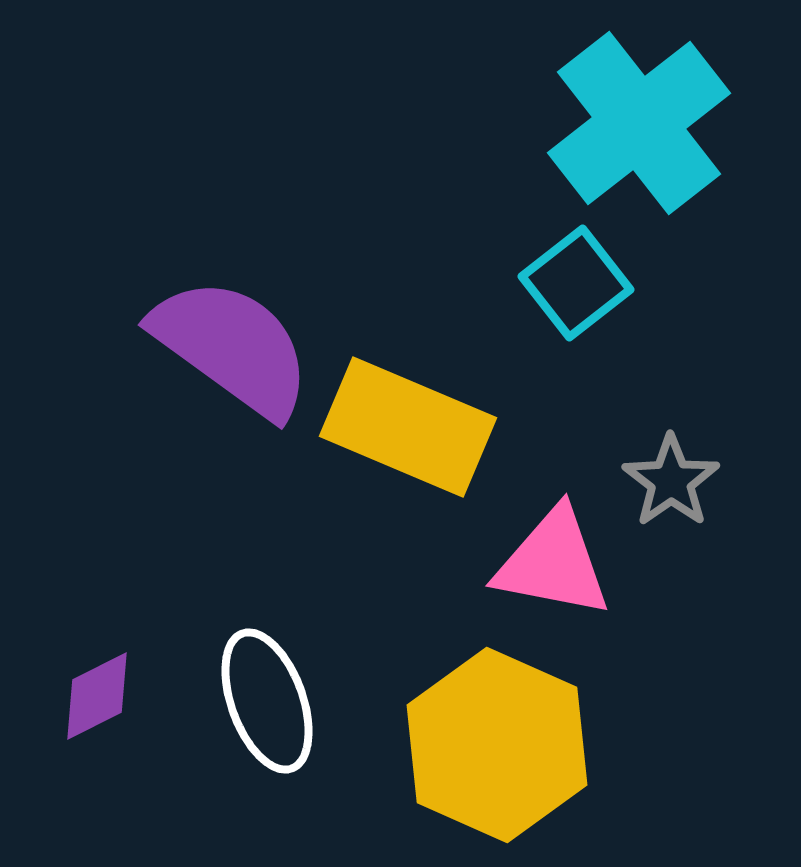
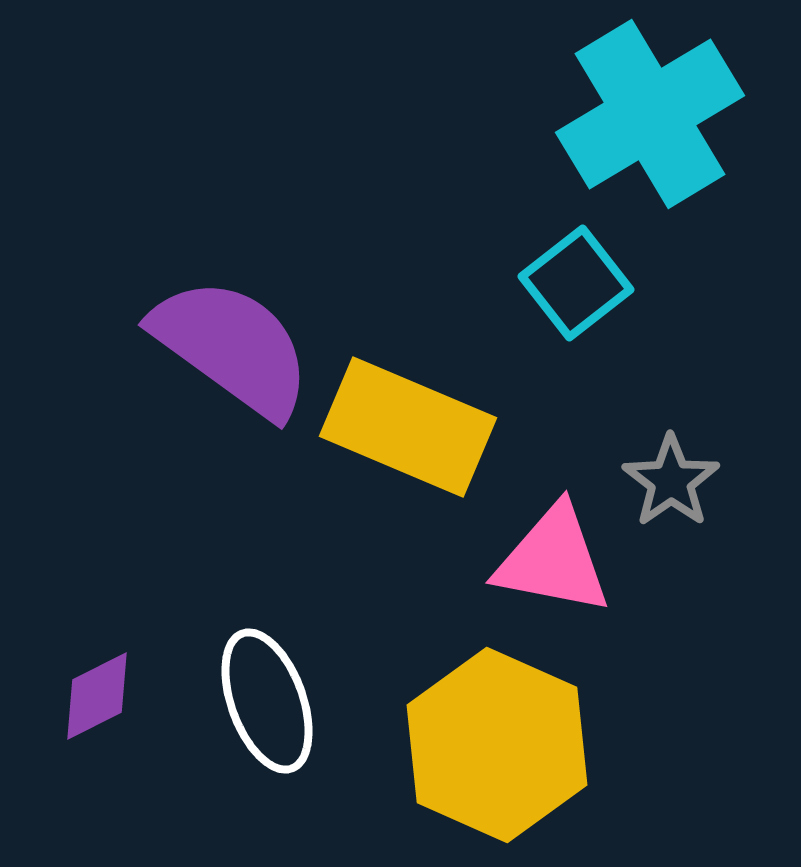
cyan cross: moved 11 px right, 9 px up; rotated 7 degrees clockwise
pink triangle: moved 3 px up
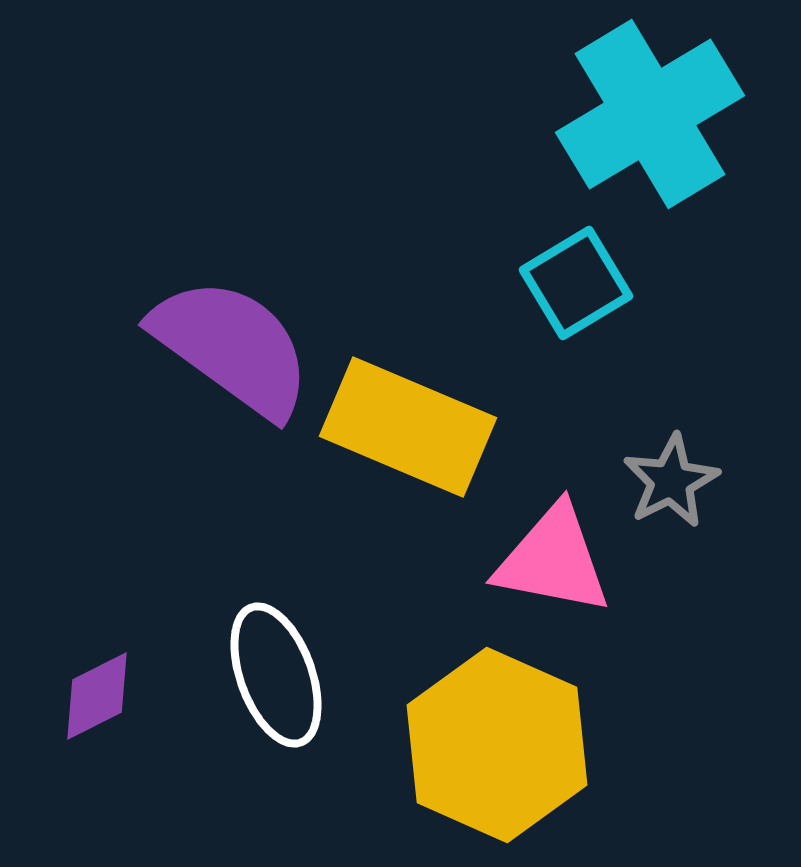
cyan square: rotated 7 degrees clockwise
gray star: rotated 8 degrees clockwise
white ellipse: moved 9 px right, 26 px up
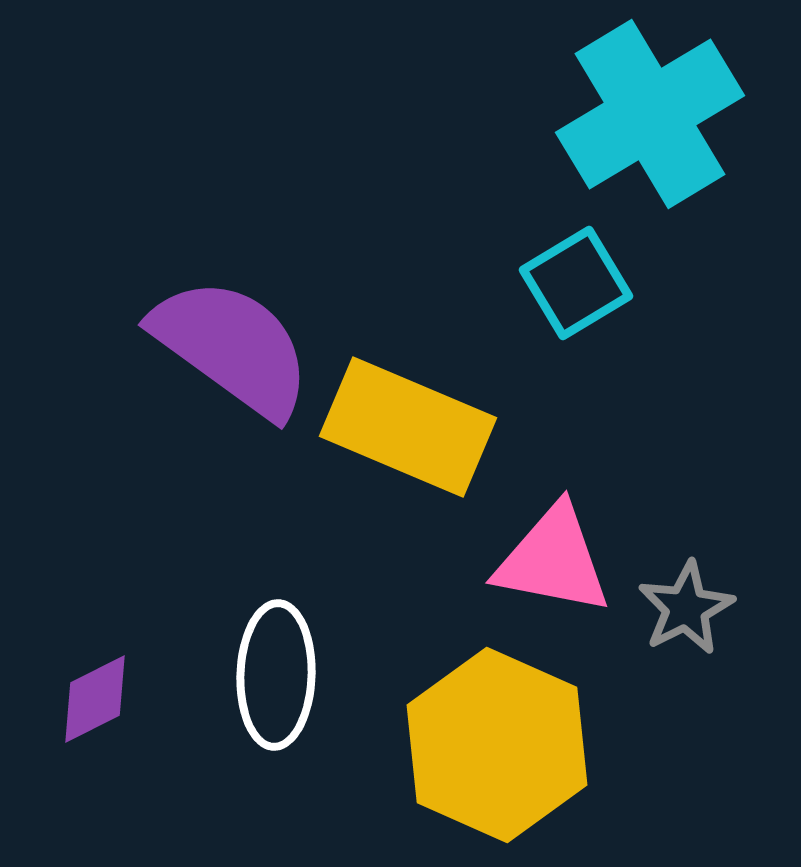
gray star: moved 15 px right, 127 px down
white ellipse: rotated 22 degrees clockwise
purple diamond: moved 2 px left, 3 px down
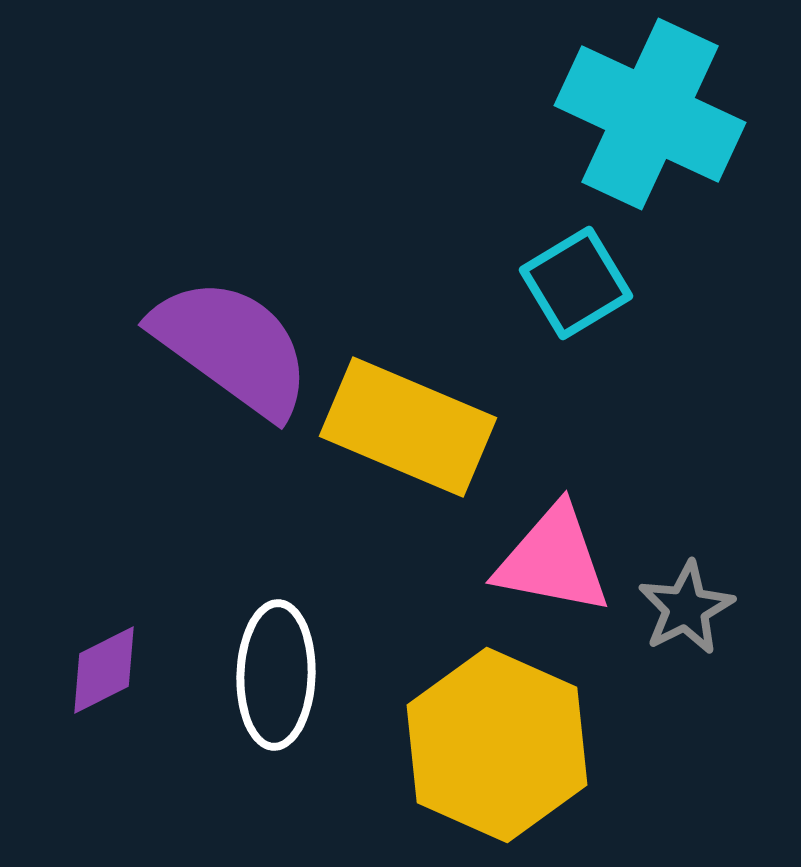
cyan cross: rotated 34 degrees counterclockwise
purple diamond: moved 9 px right, 29 px up
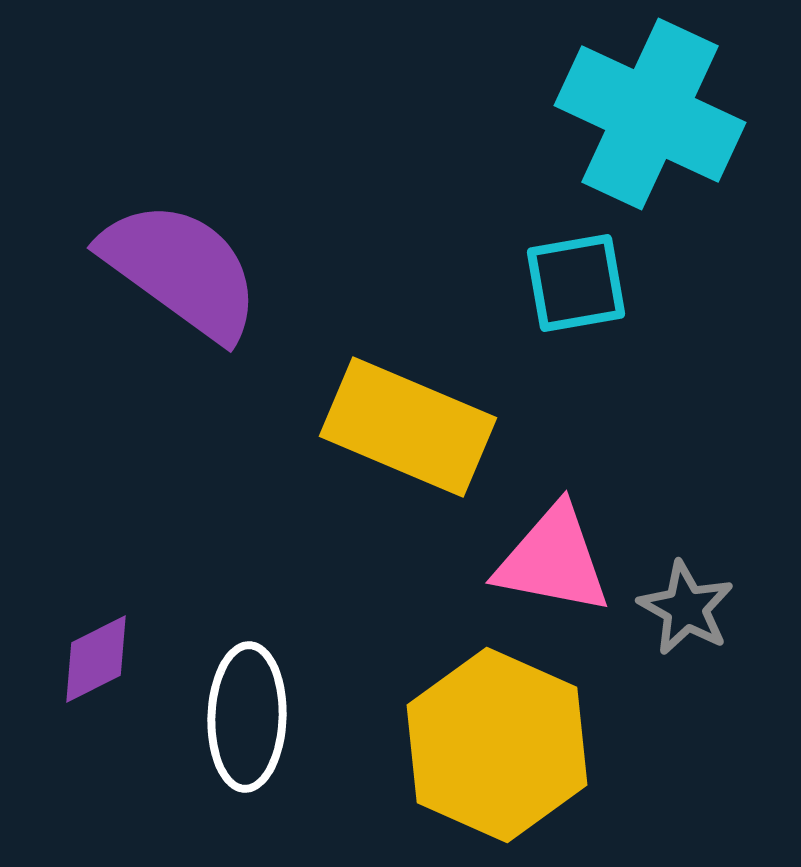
cyan square: rotated 21 degrees clockwise
purple semicircle: moved 51 px left, 77 px up
gray star: rotated 16 degrees counterclockwise
purple diamond: moved 8 px left, 11 px up
white ellipse: moved 29 px left, 42 px down
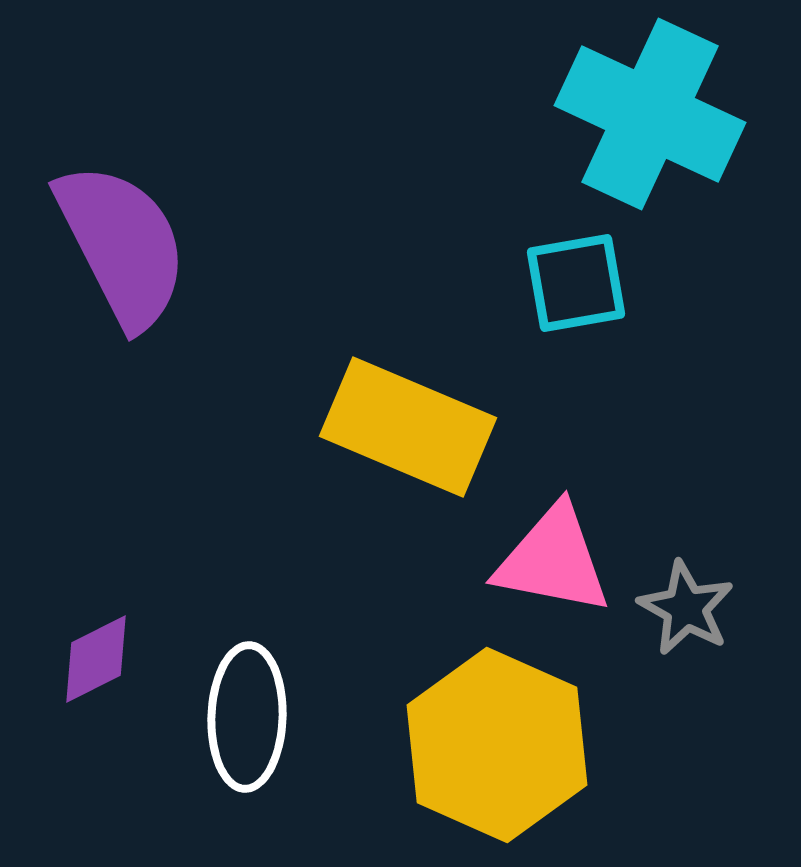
purple semicircle: moved 59 px left, 25 px up; rotated 27 degrees clockwise
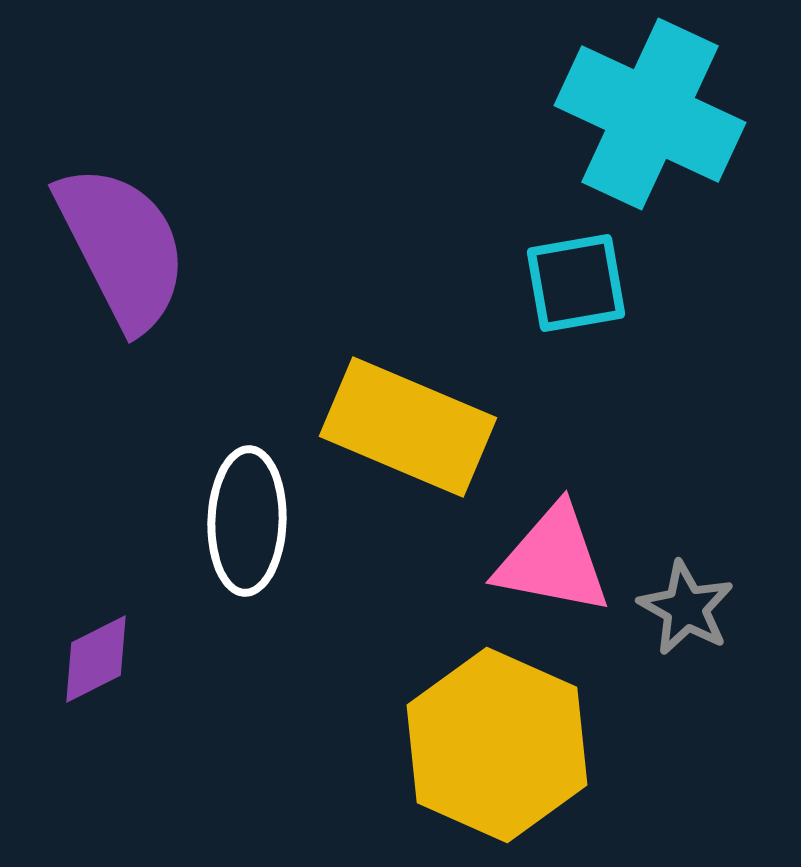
purple semicircle: moved 2 px down
white ellipse: moved 196 px up
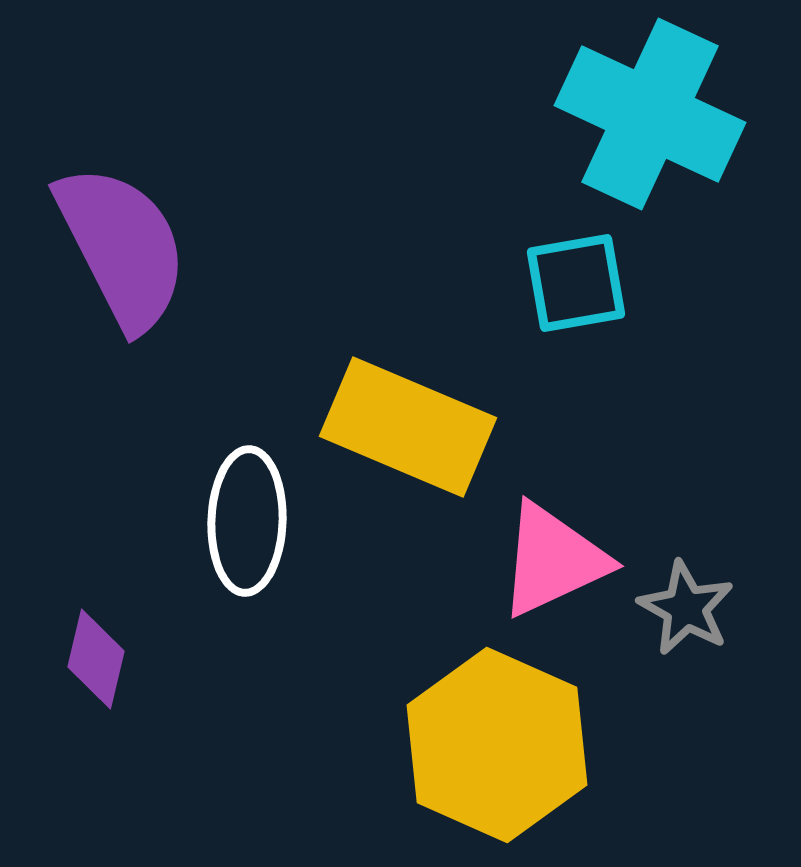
pink triangle: rotated 36 degrees counterclockwise
purple diamond: rotated 50 degrees counterclockwise
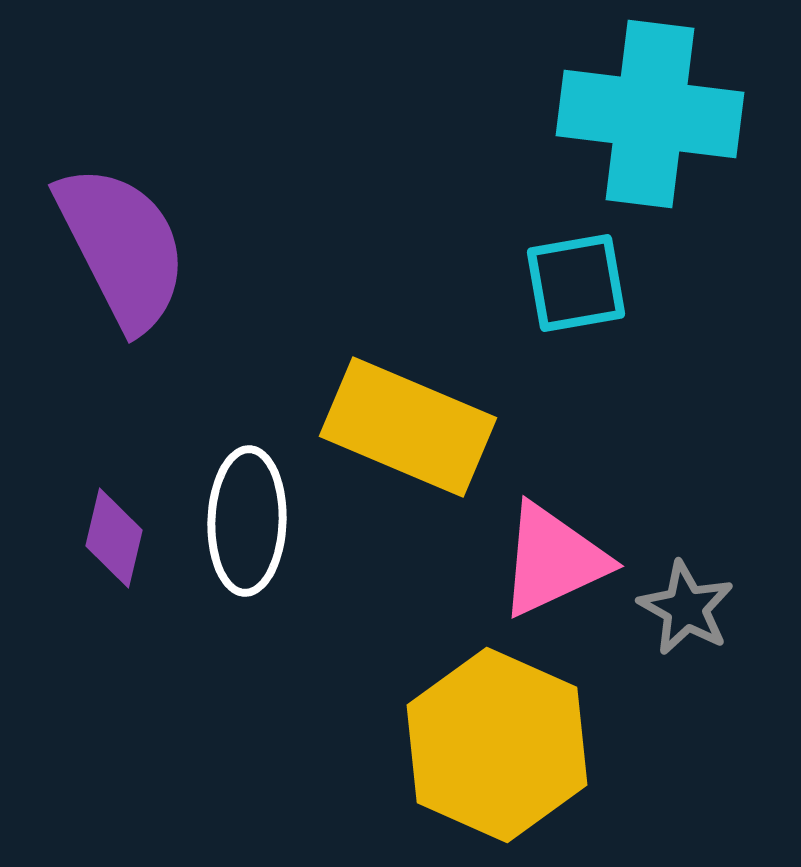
cyan cross: rotated 18 degrees counterclockwise
purple diamond: moved 18 px right, 121 px up
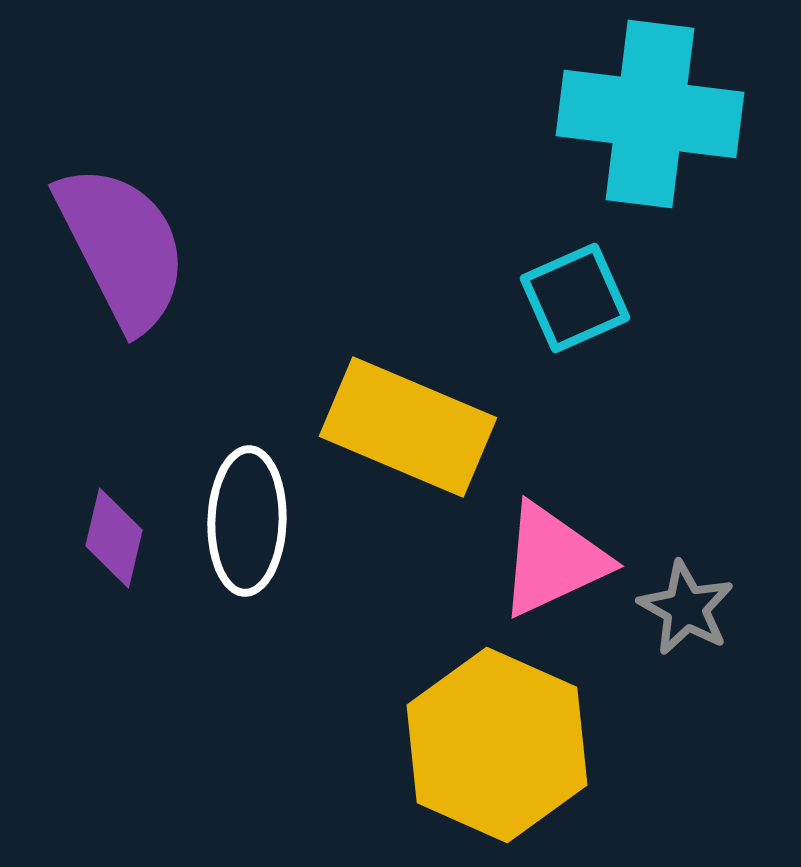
cyan square: moved 1 px left, 15 px down; rotated 14 degrees counterclockwise
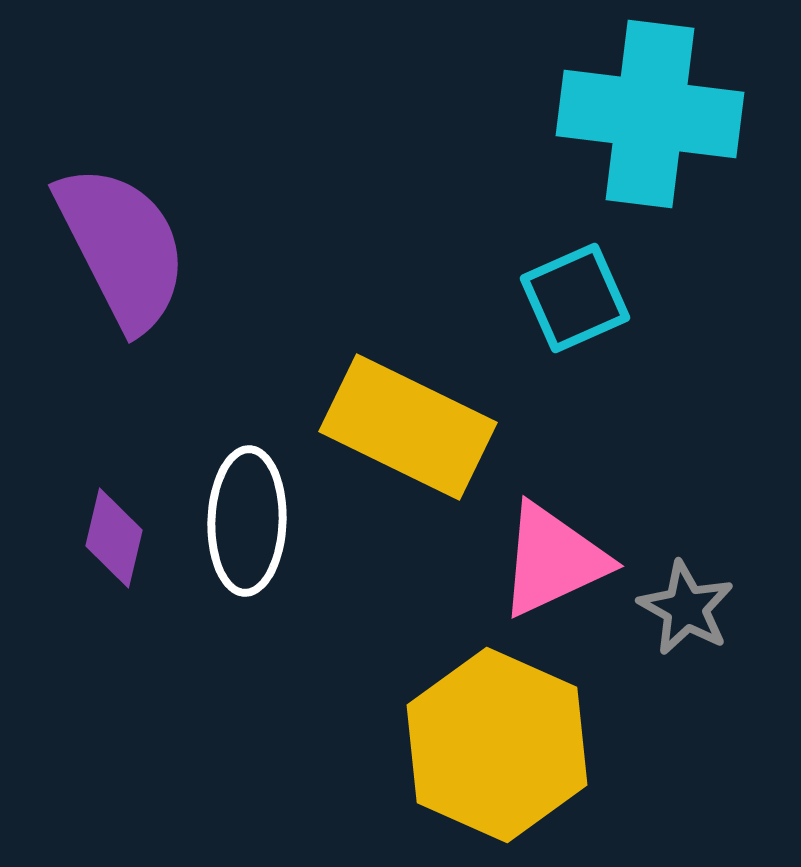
yellow rectangle: rotated 3 degrees clockwise
